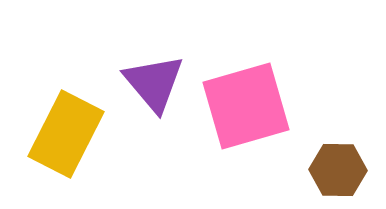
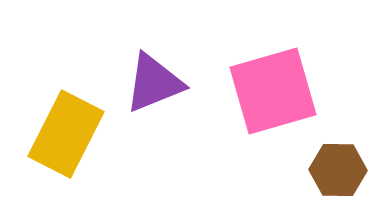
purple triangle: rotated 48 degrees clockwise
pink square: moved 27 px right, 15 px up
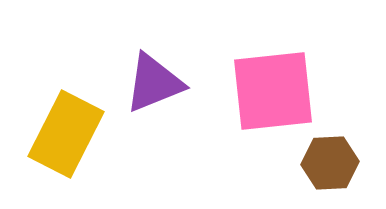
pink square: rotated 10 degrees clockwise
brown hexagon: moved 8 px left, 7 px up; rotated 4 degrees counterclockwise
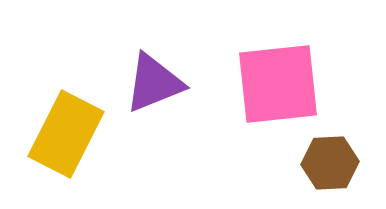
pink square: moved 5 px right, 7 px up
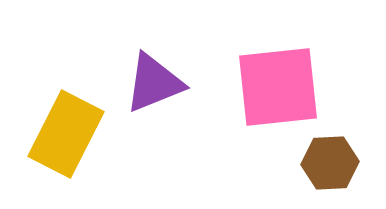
pink square: moved 3 px down
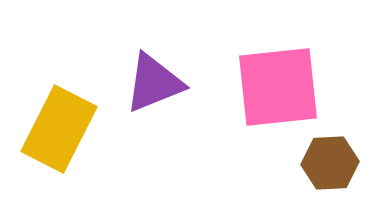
yellow rectangle: moved 7 px left, 5 px up
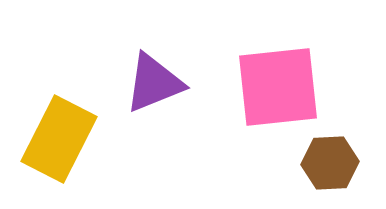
yellow rectangle: moved 10 px down
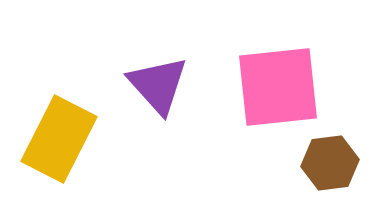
purple triangle: moved 4 px right, 2 px down; rotated 50 degrees counterclockwise
brown hexagon: rotated 4 degrees counterclockwise
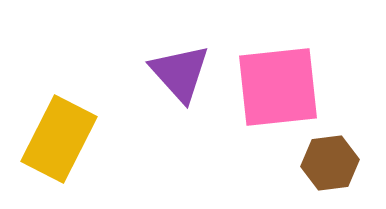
purple triangle: moved 22 px right, 12 px up
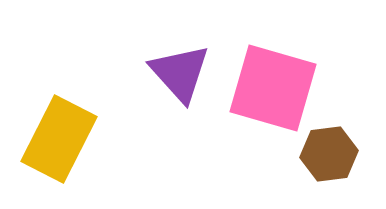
pink square: moved 5 px left, 1 px down; rotated 22 degrees clockwise
brown hexagon: moved 1 px left, 9 px up
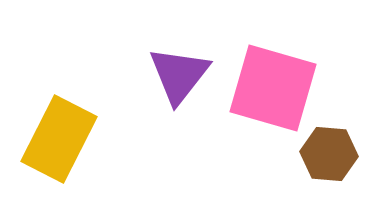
purple triangle: moved 1 px left, 2 px down; rotated 20 degrees clockwise
brown hexagon: rotated 12 degrees clockwise
